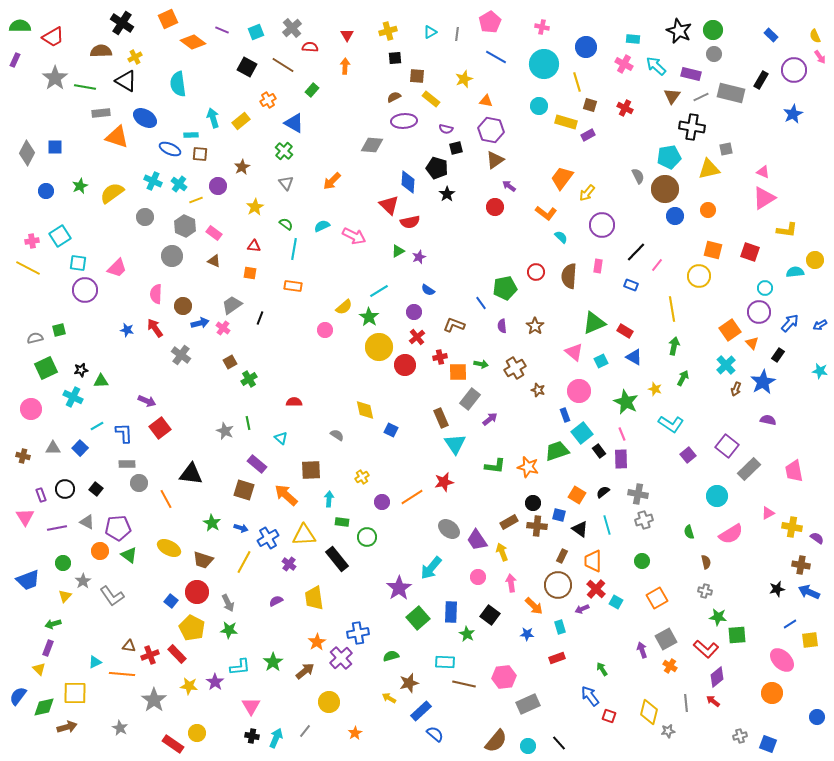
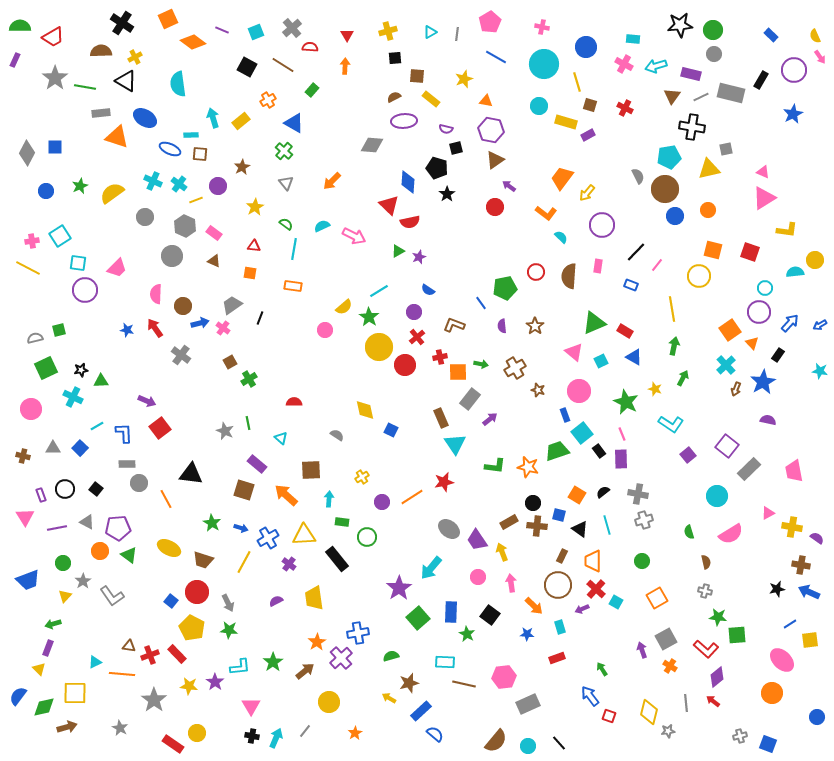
black star at (679, 31): moved 1 px right, 6 px up; rotated 30 degrees counterclockwise
cyan arrow at (656, 66): rotated 60 degrees counterclockwise
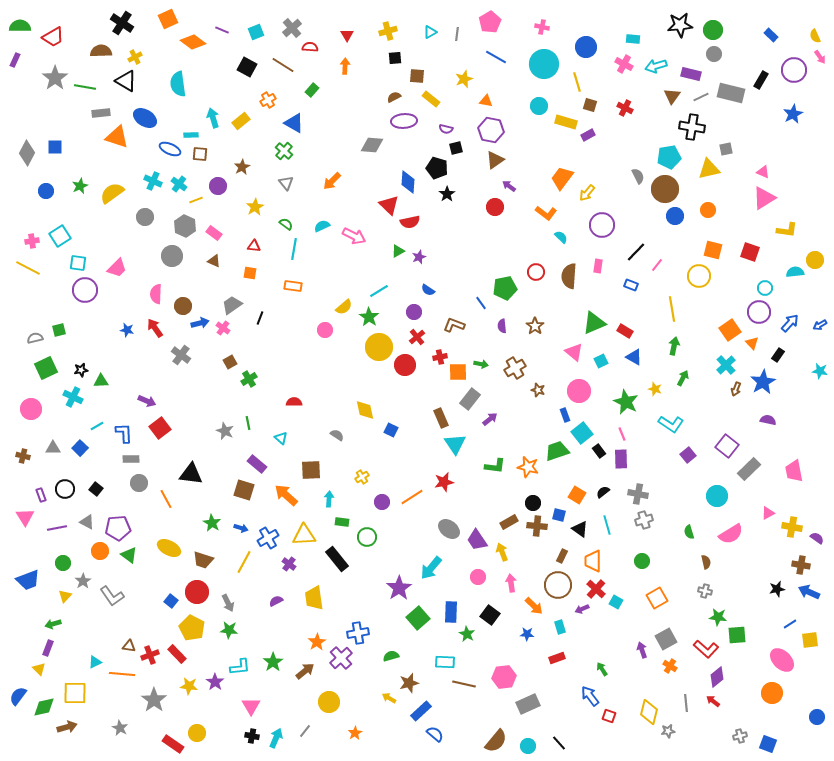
gray rectangle at (127, 464): moved 4 px right, 5 px up
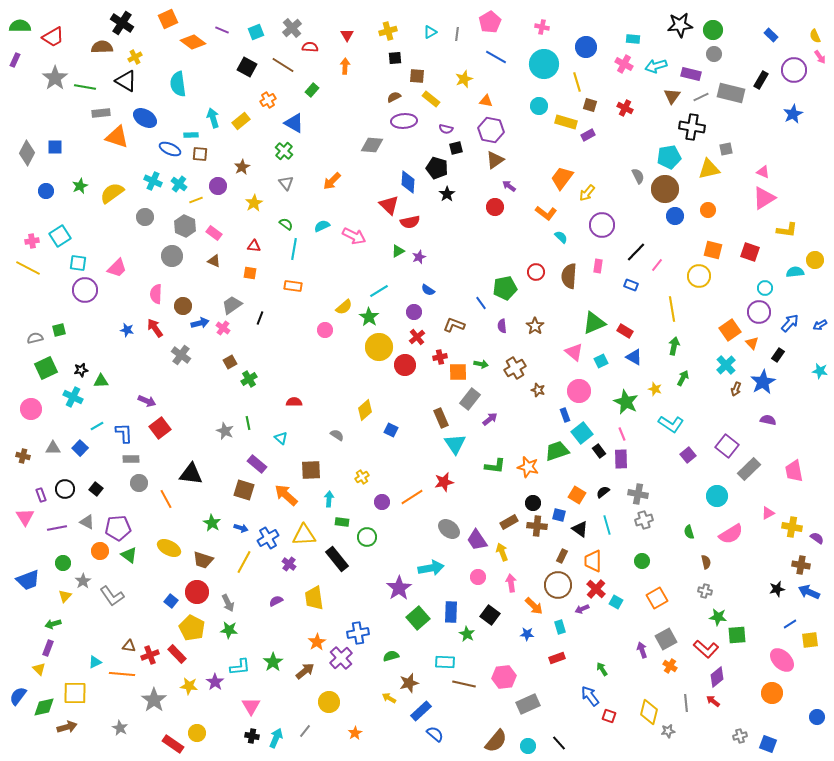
brown semicircle at (101, 51): moved 1 px right, 4 px up
yellow star at (255, 207): moved 1 px left, 4 px up
yellow diamond at (365, 410): rotated 60 degrees clockwise
cyan arrow at (431, 568): rotated 140 degrees counterclockwise
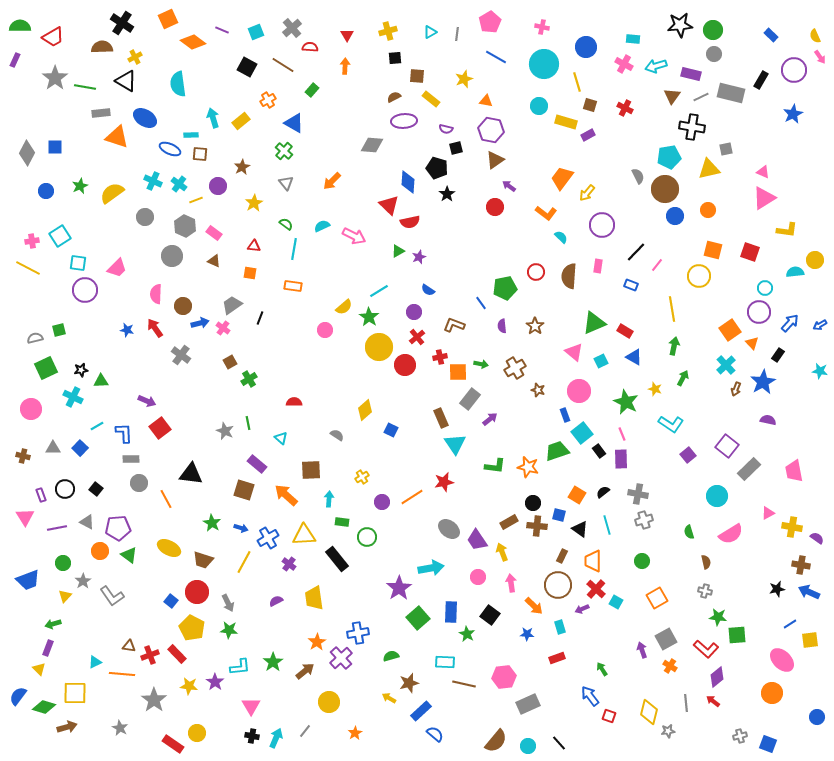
green diamond at (44, 707): rotated 30 degrees clockwise
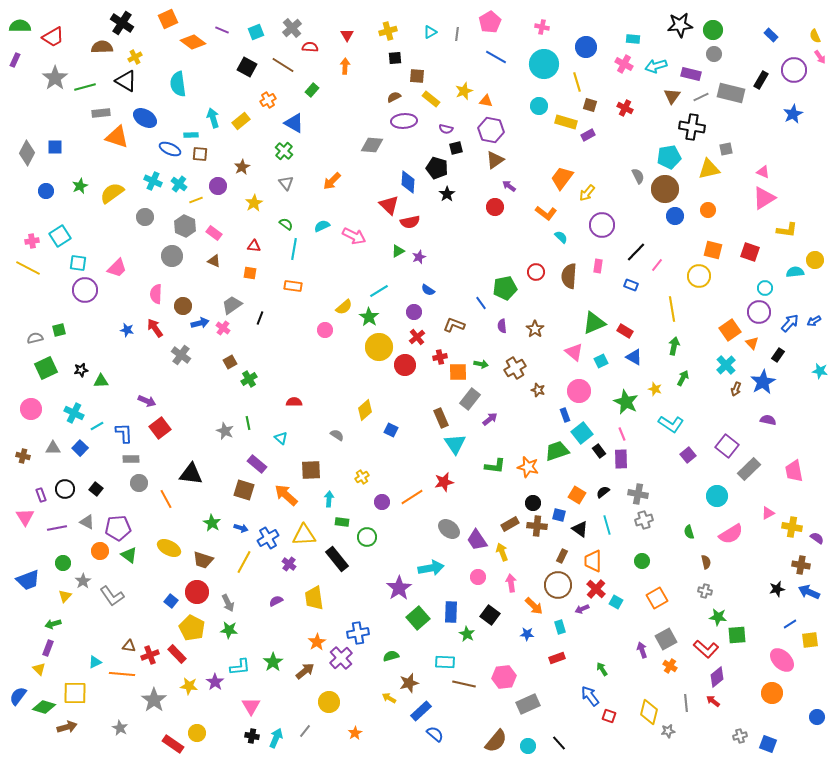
yellow star at (464, 79): moved 12 px down
green line at (85, 87): rotated 25 degrees counterclockwise
blue arrow at (820, 325): moved 6 px left, 4 px up
brown star at (535, 326): moved 3 px down
cyan cross at (73, 397): moved 1 px right, 16 px down
brown rectangle at (509, 522): moved 1 px right, 2 px down
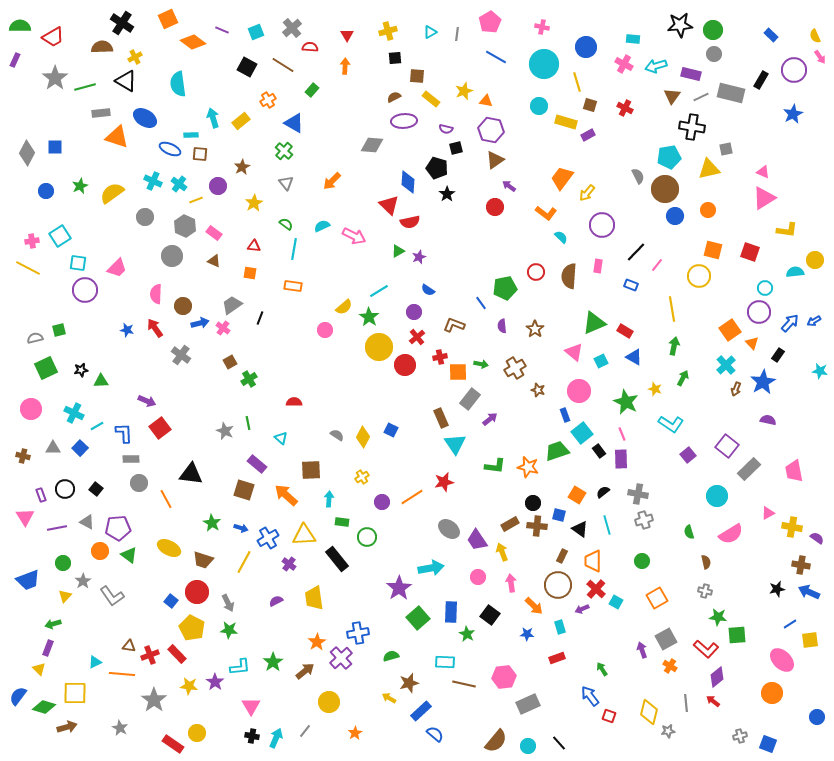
yellow diamond at (365, 410): moved 2 px left, 27 px down; rotated 20 degrees counterclockwise
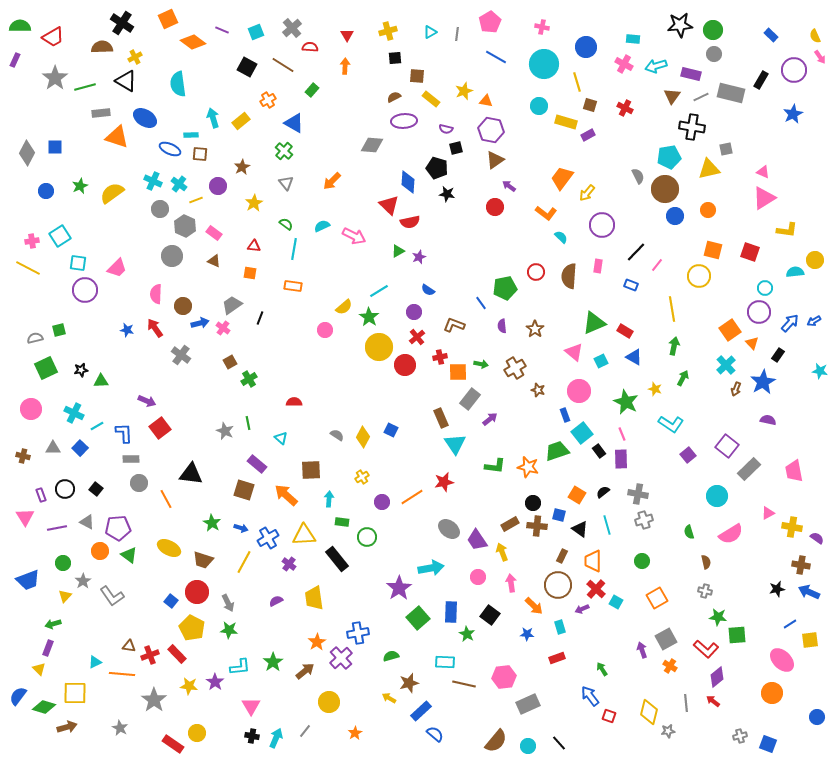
black star at (447, 194): rotated 28 degrees counterclockwise
gray circle at (145, 217): moved 15 px right, 8 px up
